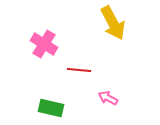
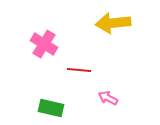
yellow arrow: rotated 112 degrees clockwise
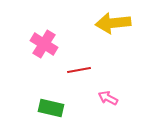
red line: rotated 15 degrees counterclockwise
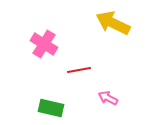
yellow arrow: rotated 32 degrees clockwise
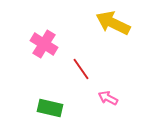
red line: moved 2 px right, 1 px up; rotated 65 degrees clockwise
green rectangle: moved 1 px left
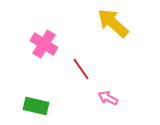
yellow arrow: rotated 16 degrees clockwise
green rectangle: moved 14 px left, 2 px up
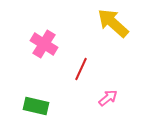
red line: rotated 60 degrees clockwise
pink arrow: rotated 114 degrees clockwise
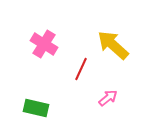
yellow arrow: moved 22 px down
green rectangle: moved 2 px down
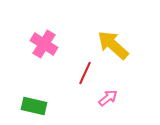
red line: moved 4 px right, 4 px down
green rectangle: moved 2 px left, 2 px up
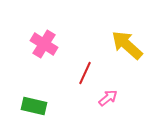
yellow arrow: moved 14 px right
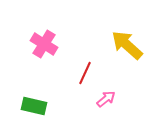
pink arrow: moved 2 px left, 1 px down
